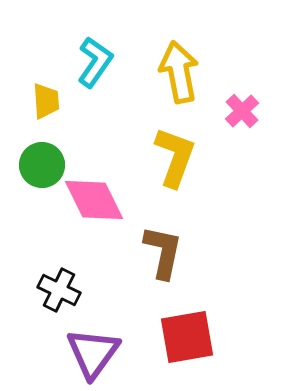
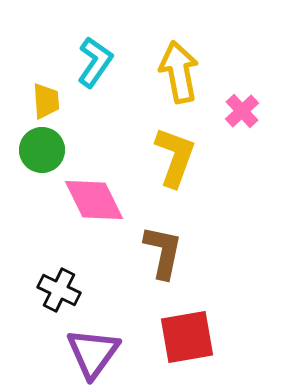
green circle: moved 15 px up
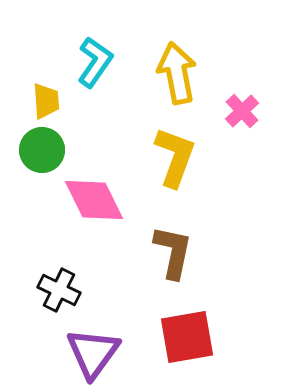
yellow arrow: moved 2 px left, 1 px down
brown L-shape: moved 10 px right
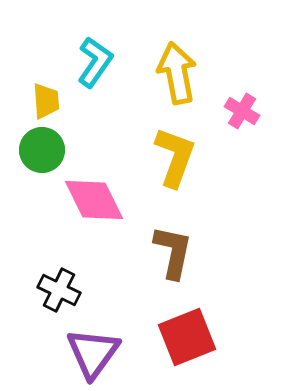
pink cross: rotated 16 degrees counterclockwise
red square: rotated 12 degrees counterclockwise
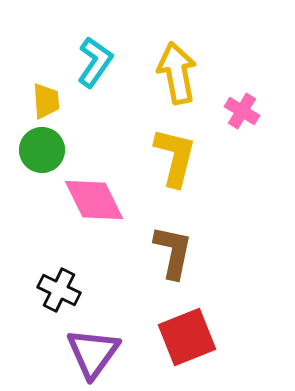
yellow L-shape: rotated 6 degrees counterclockwise
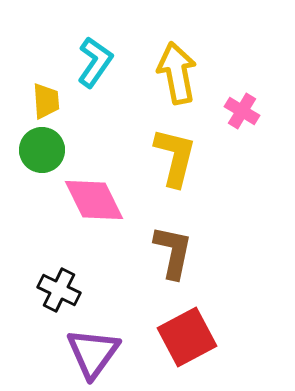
red square: rotated 6 degrees counterclockwise
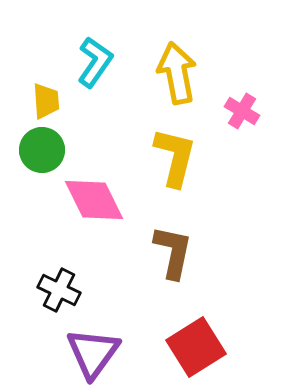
red square: moved 9 px right, 10 px down; rotated 4 degrees counterclockwise
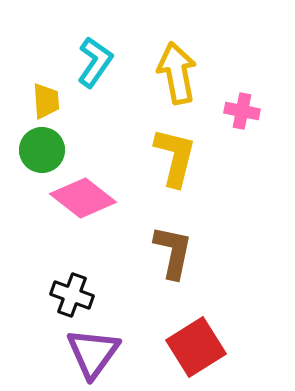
pink cross: rotated 20 degrees counterclockwise
pink diamond: moved 11 px left, 2 px up; rotated 26 degrees counterclockwise
black cross: moved 13 px right, 5 px down; rotated 6 degrees counterclockwise
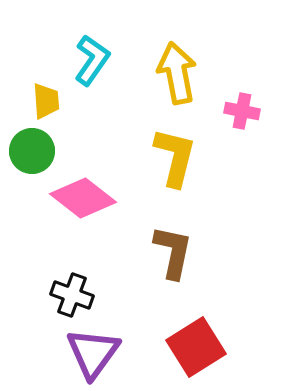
cyan L-shape: moved 3 px left, 2 px up
green circle: moved 10 px left, 1 px down
